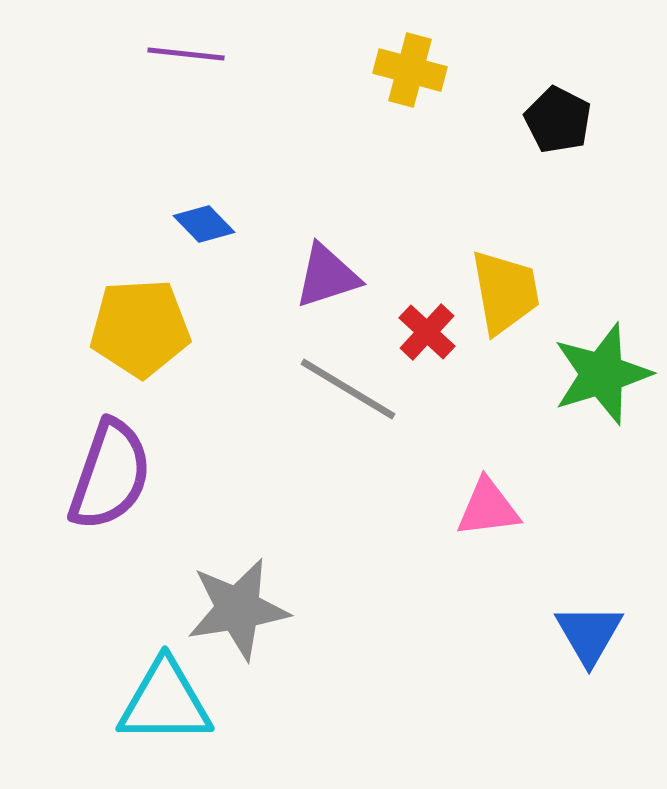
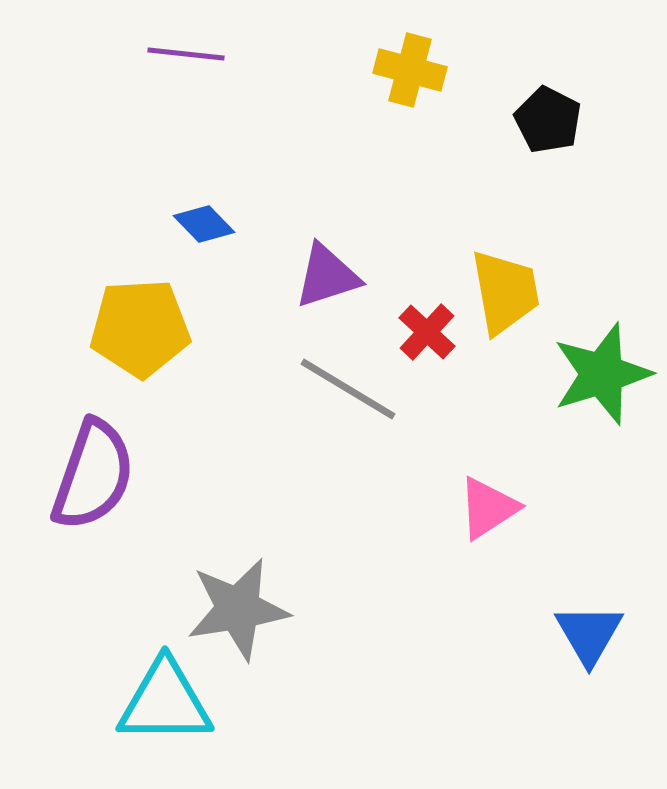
black pentagon: moved 10 px left
purple semicircle: moved 17 px left
pink triangle: rotated 26 degrees counterclockwise
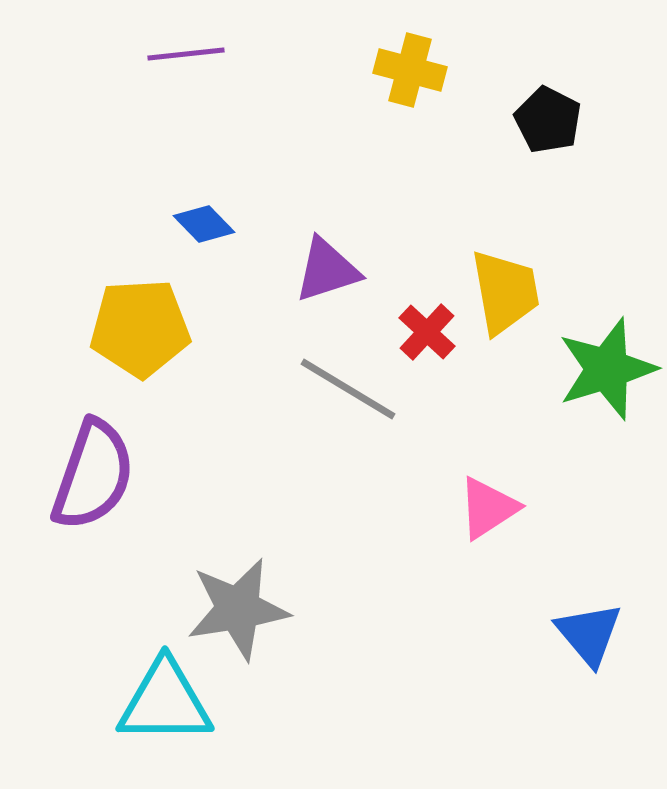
purple line: rotated 12 degrees counterclockwise
purple triangle: moved 6 px up
green star: moved 5 px right, 5 px up
blue triangle: rotated 10 degrees counterclockwise
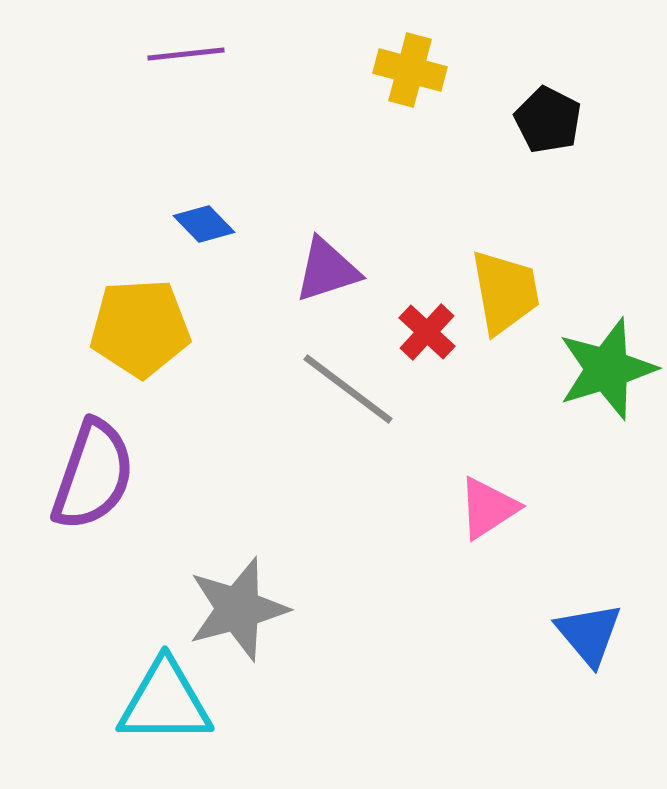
gray line: rotated 6 degrees clockwise
gray star: rotated 6 degrees counterclockwise
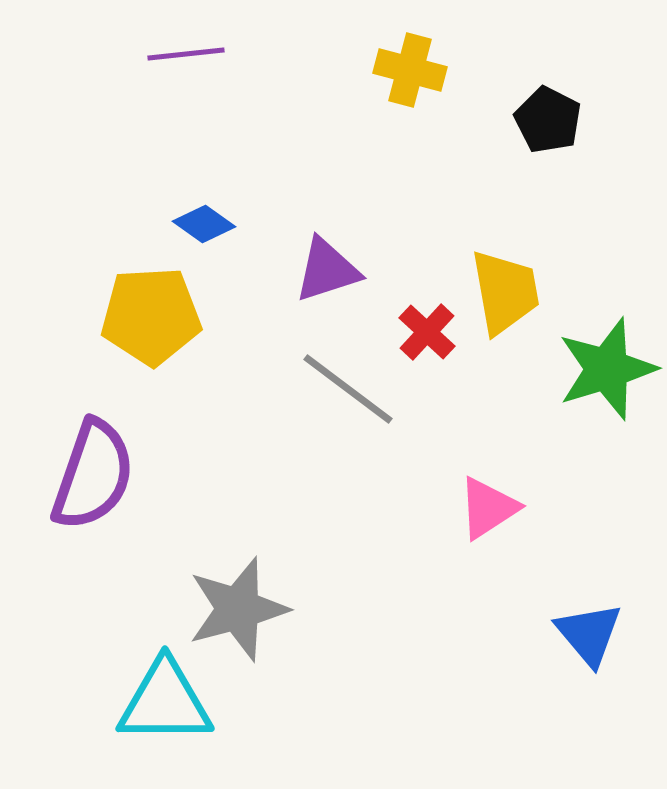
blue diamond: rotated 10 degrees counterclockwise
yellow pentagon: moved 11 px right, 12 px up
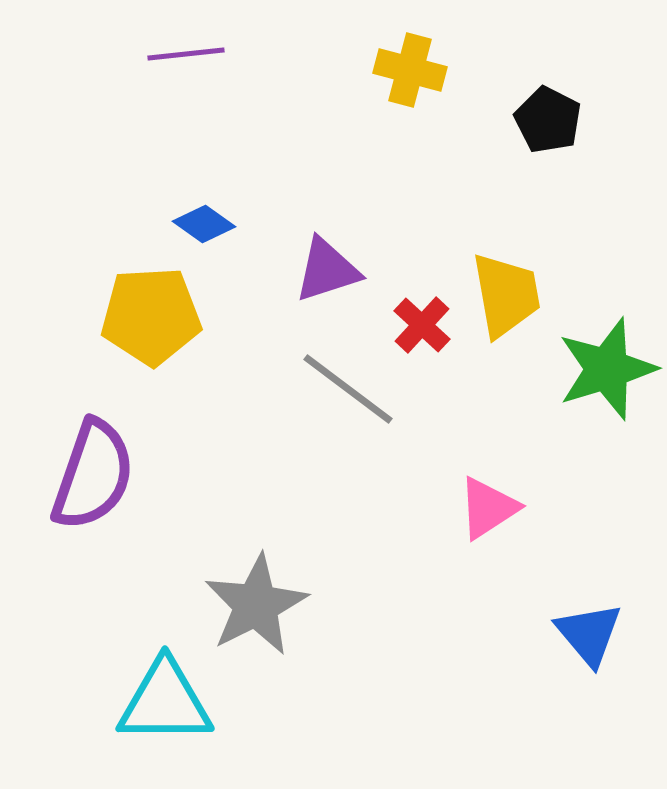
yellow trapezoid: moved 1 px right, 3 px down
red cross: moved 5 px left, 7 px up
gray star: moved 18 px right, 4 px up; rotated 12 degrees counterclockwise
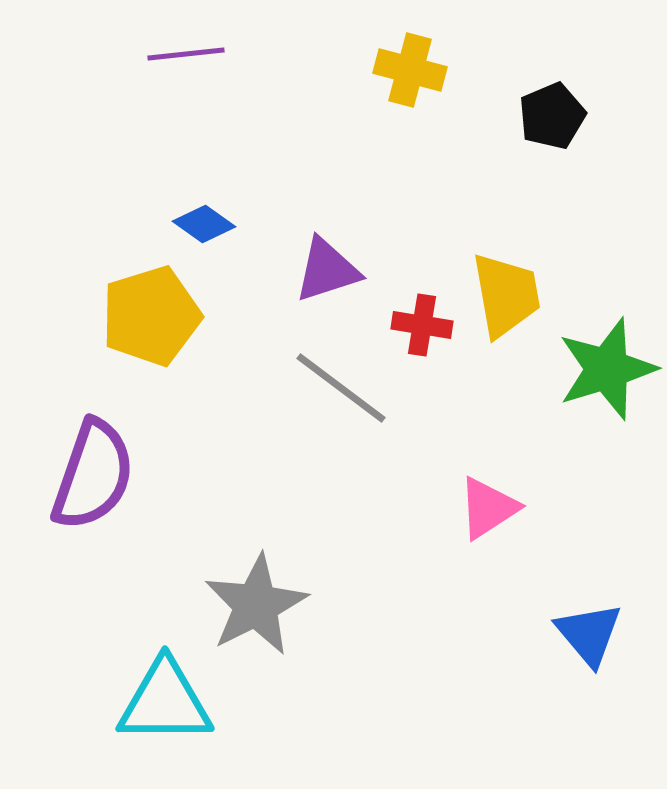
black pentagon: moved 4 px right, 4 px up; rotated 22 degrees clockwise
yellow pentagon: rotated 14 degrees counterclockwise
red cross: rotated 34 degrees counterclockwise
gray line: moved 7 px left, 1 px up
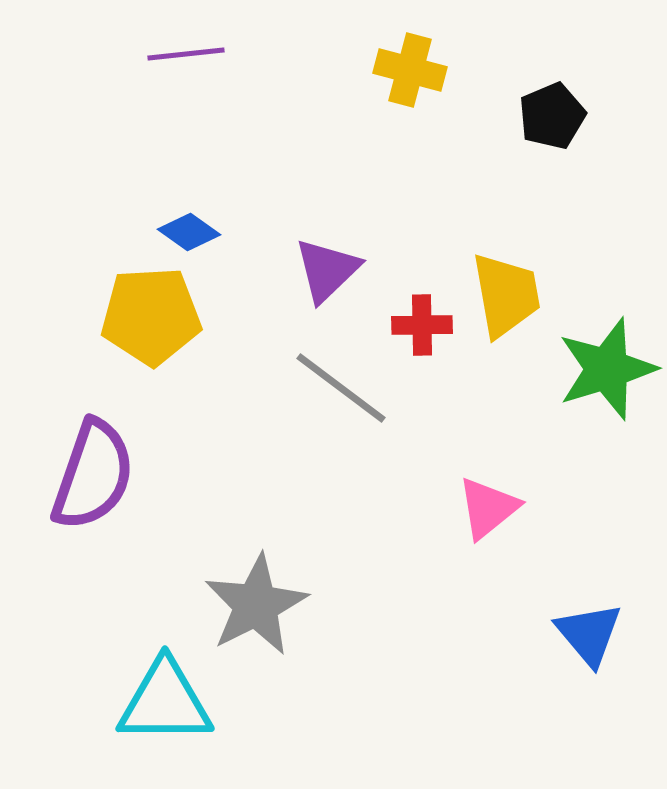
blue diamond: moved 15 px left, 8 px down
purple triangle: rotated 26 degrees counterclockwise
yellow pentagon: rotated 14 degrees clockwise
red cross: rotated 10 degrees counterclockwise
pink triangle: rotated 6 degrees counterclockwise
